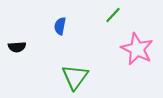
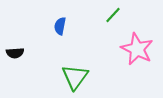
black semicircle: moved 2 px left, 6 px down
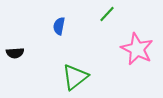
green line: moved 6 px left, 1 px up
blue semicircle: moved 1 px left
green triangle: rotated 16 degrees clockwise
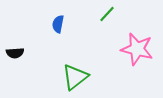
blue semicircle: moved 1 px left, 2 px up
pink star: rotated 12 degrees counterclockwise
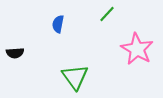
pink star: rotated 16 degrees clockwise
green triangle: rotated 28 degrees counterclockwise
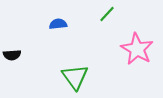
blue semicircle: rotated 72 degrees clockwise
black semicircle: moved 3 px left, 2 px down
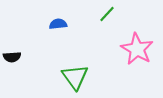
black semicircle: moved 2 px down
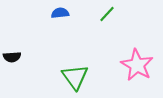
blue semicircle: moved 2 px right, 11 px up
pink star: moved 16 px down
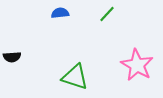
green triangle: rotated 36 degrees counterclockwise
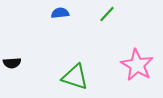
black semicircle: moved 6 px down
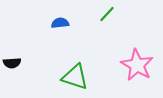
blue semicircle: moved 10 px down
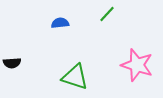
pink star: rotated 12 degrees counterclockwise
